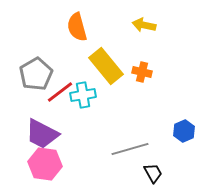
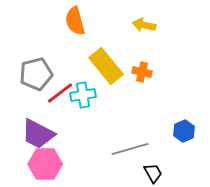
orange semicircle: moved 2 px left, 6 px up
gray pentagon: rotated 16 degrees clockwise
red line: moved 1 px down
purple trapezoid: moved 4 px left
pink hexagon: rotated 8 degrees counterclockwise
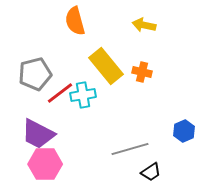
gray pentagon: moved 1 px left
black trapezoid: moved 2 px left, 1 px up; rotated 85 degrees clockwise
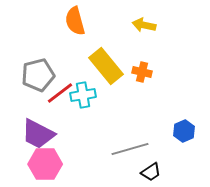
gray pentagon: moved 3 px right, 1 px down
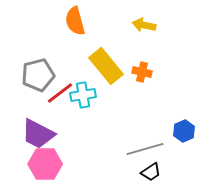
gray line: moved 15 px right
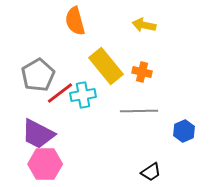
gray pentagon: rotated 16 degrees counterclockwise
gray line: moved 6 px left, 38 px up; rotated 15 degrees clockwise
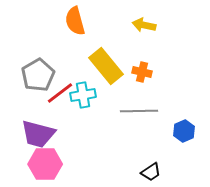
purple trapezoid: rotated 12 degrees counterclockwise
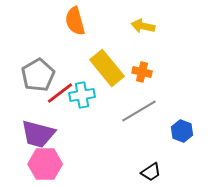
yellow arrow: moved 1 px left, 1 px down
yellow rectangle: moved 1 px right, 2 px down
cyan cross: moved 1 px left
gray line: rotated 30 degrees counterclockwise
blue hexagon: moved 2 px left; rotated 15 degrees counterclockwise
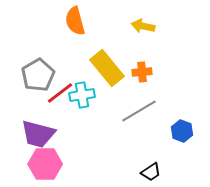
orange cross: rotated 18 degrees counterclockwise
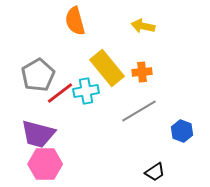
cyan cross: moved 4 px right, 4 px up
black trapezoid: moved 4 px right
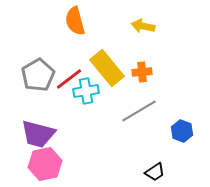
red line: moved 9 px right, 14 px up
pink hexagon: rotated 12 degrees counterclockwise
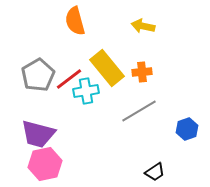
blue hexagon: moved 5 px right, 2 px up; rotated 20 degrees clockwise
